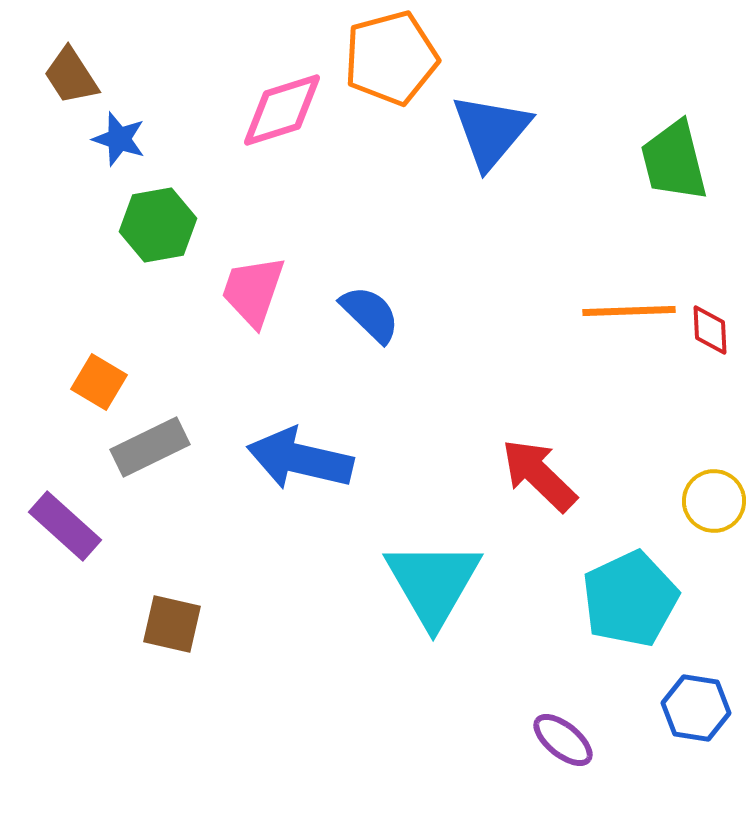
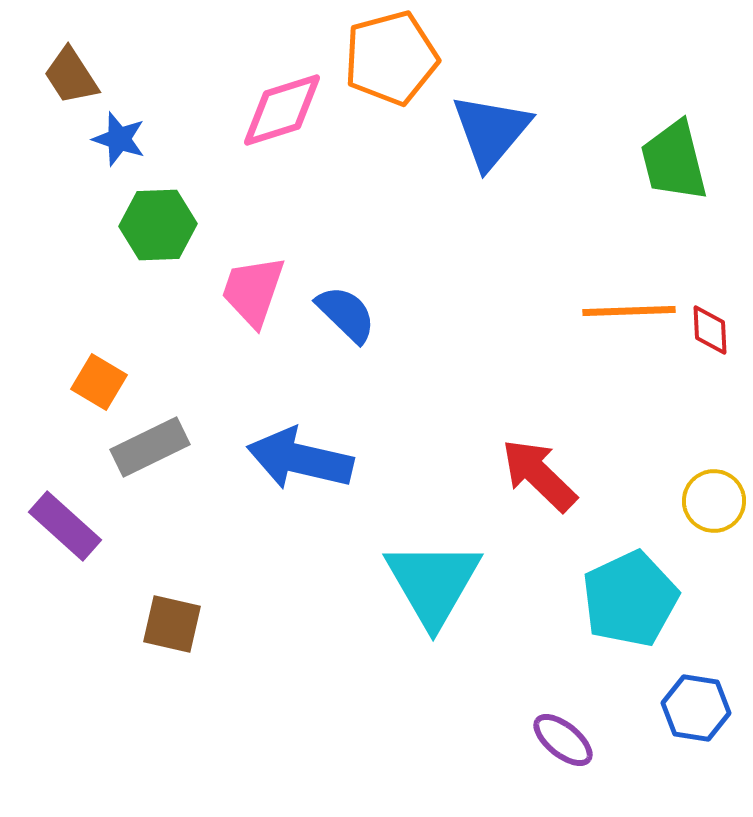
green hexagon: rotated 8 degrees clockwise
blue semicircle: moved 24 px left
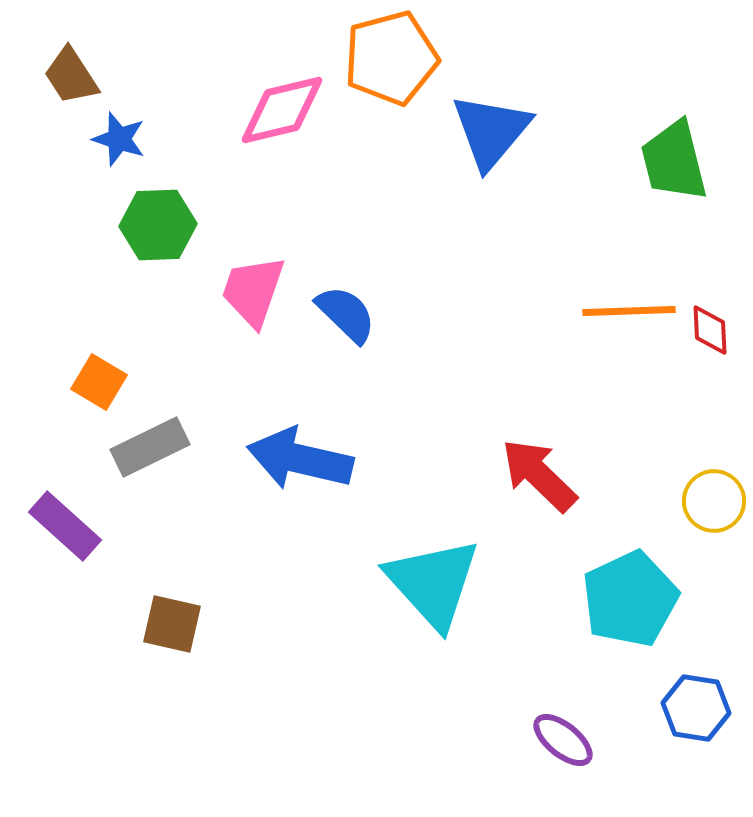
pink diamond: rotated 4 degrees clockwise
cyan triangle: rotated 12 degrees counterclockwise
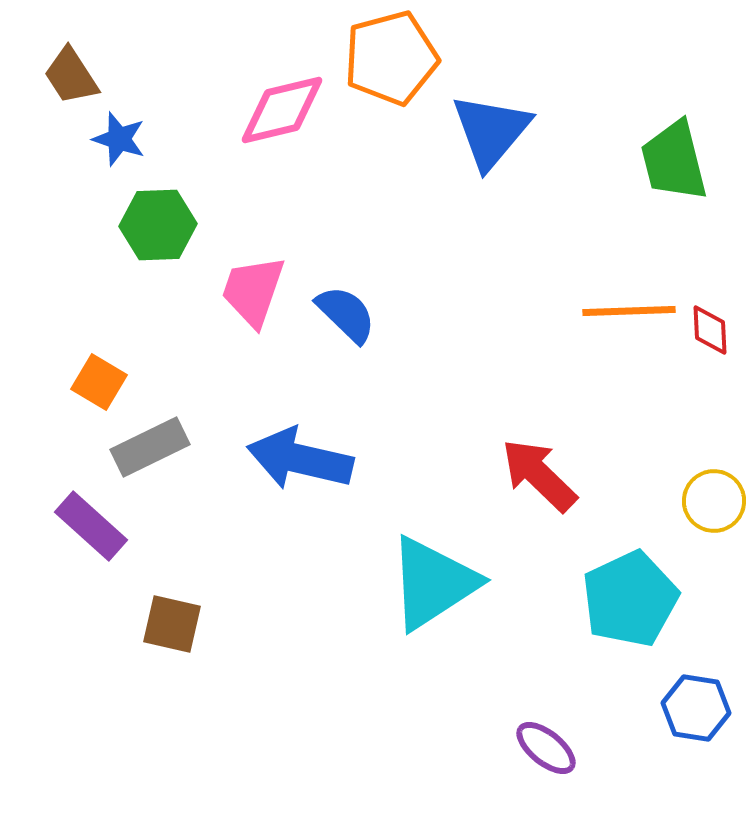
purple rectangle: moved 26 px right
cyan triangle: rotated 39 degrees clockwise
purple ellipse: moved 17 px left, 8 px down
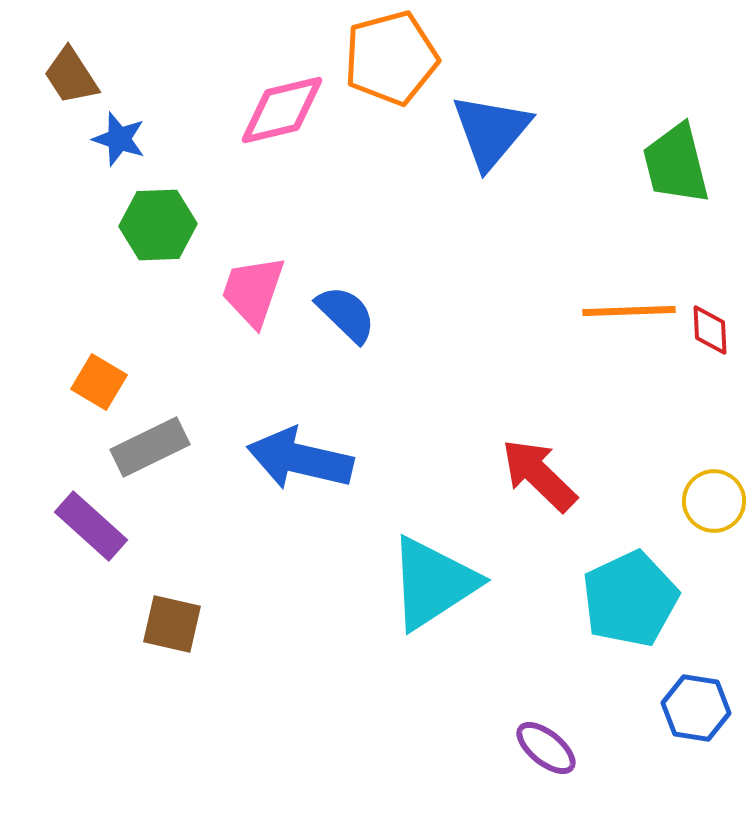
green trapezoid: moved 2 px right, 3 px down
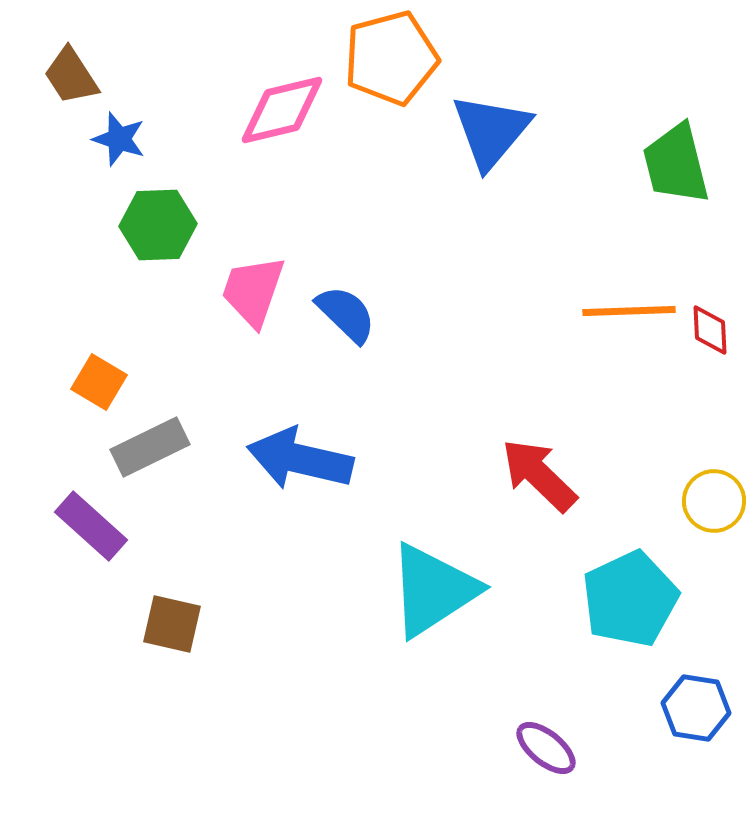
cyan triangle: moved 7 px down
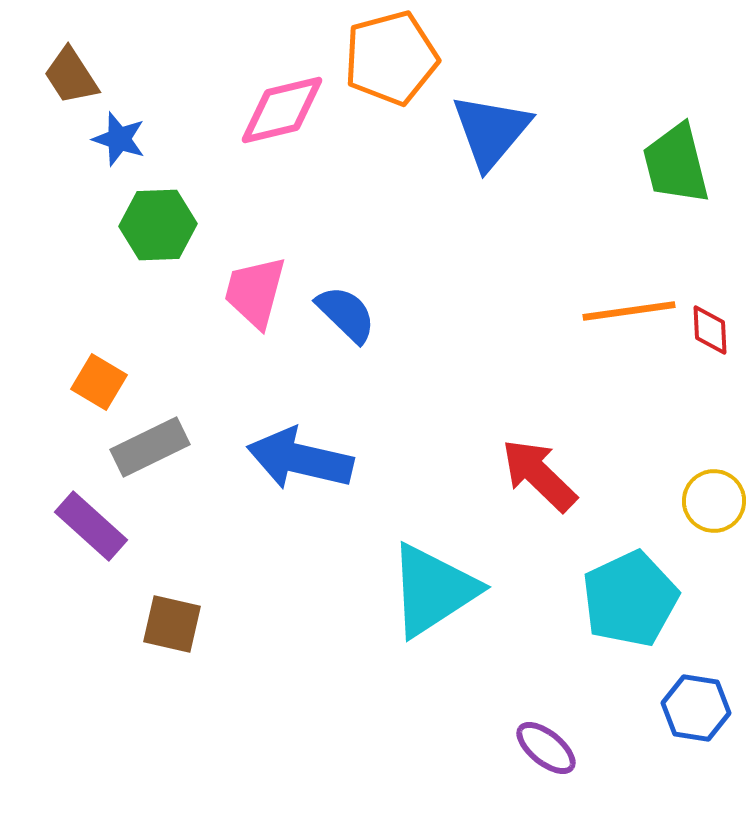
pink trapezoid: moved 2 px right, 1 px down; rotated 4 degrees counterclockwise
orange line: rotated 6 degrees counterclockwise
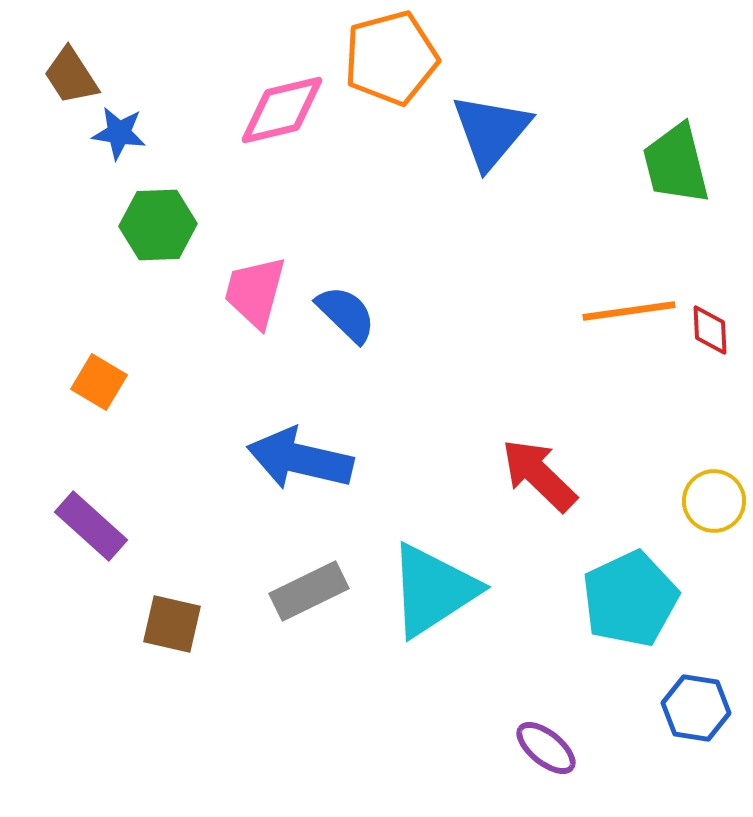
blue star: moved 6 px up; rotated 10 degrees counterclockwise
gray rectangle: moved 159 px right, 144 px down
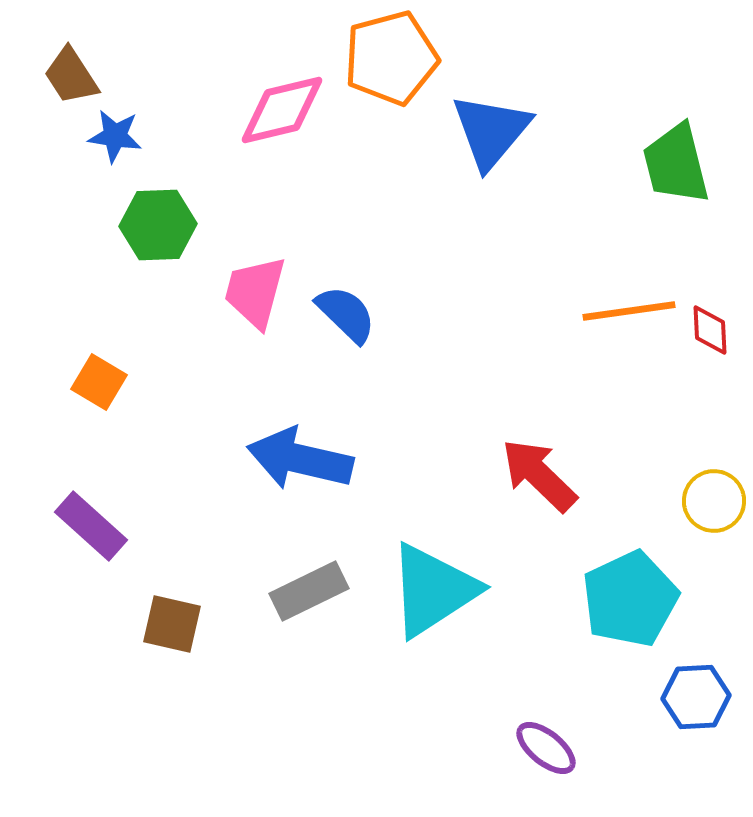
blue star: moved 4 px left, 3 px down
blue hexagon: moved 11 px up; rotated 12 degrees counterclockwise
